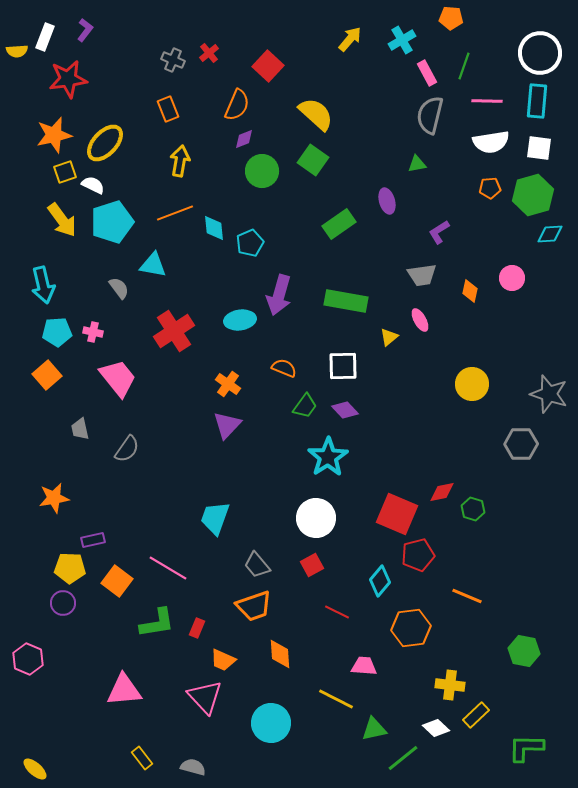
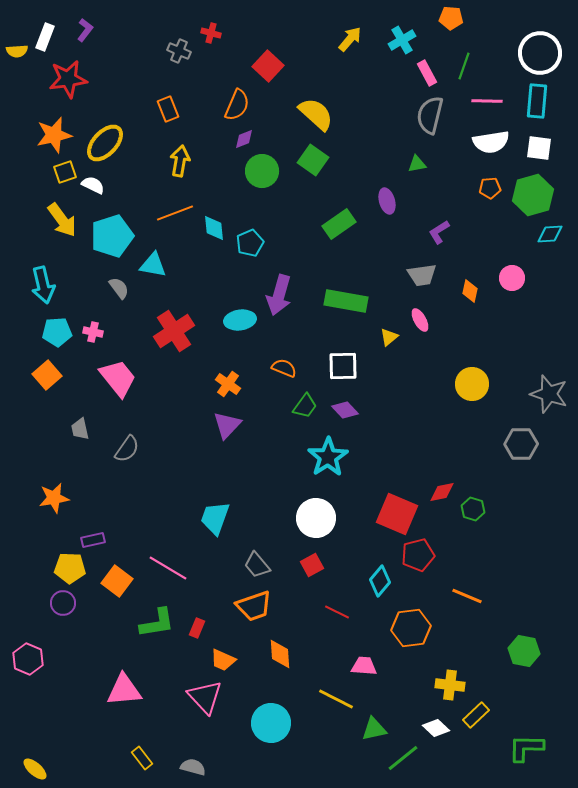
red cross at (209, 53): moved 2 px right, 20 px up; rotated 36 degrees counterclockwise
gray cross at (173, 60): moved 6 px right, 9 px up
cyan pentagon at (112, 222): moved 14 px down
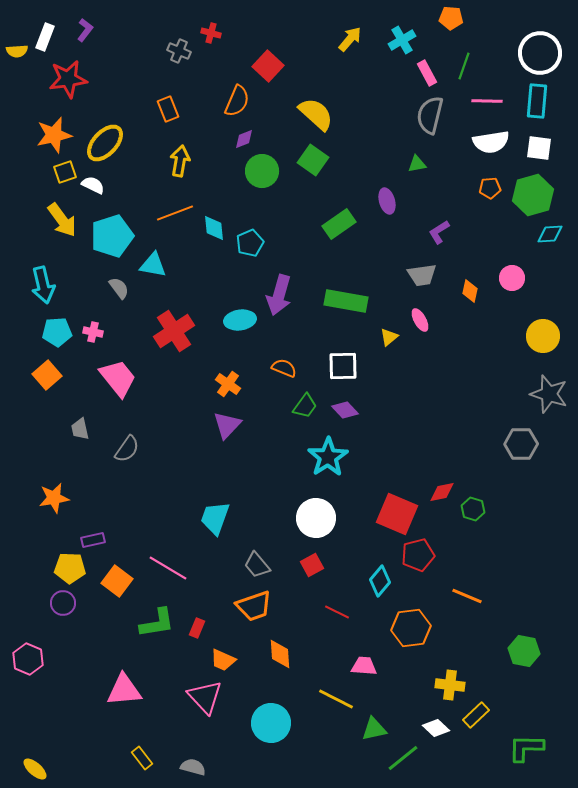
orange semicircle at (237, 105): moved 4 px up
yellow circle at (472, 384): moved 71 px right, 48 px up
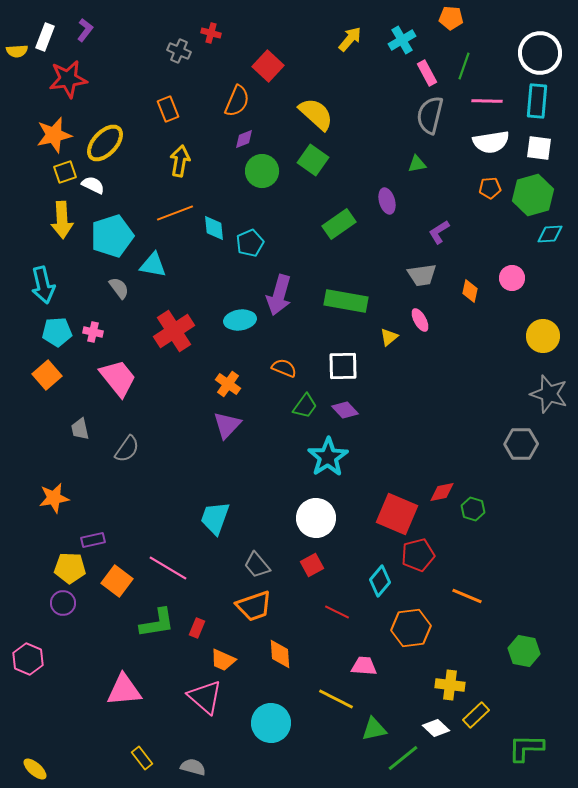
yellow arrow at (62, 220): rotated 33 degrees clockwise
pink triangle at (205, 697): rotated 6 degrees counterclockwise
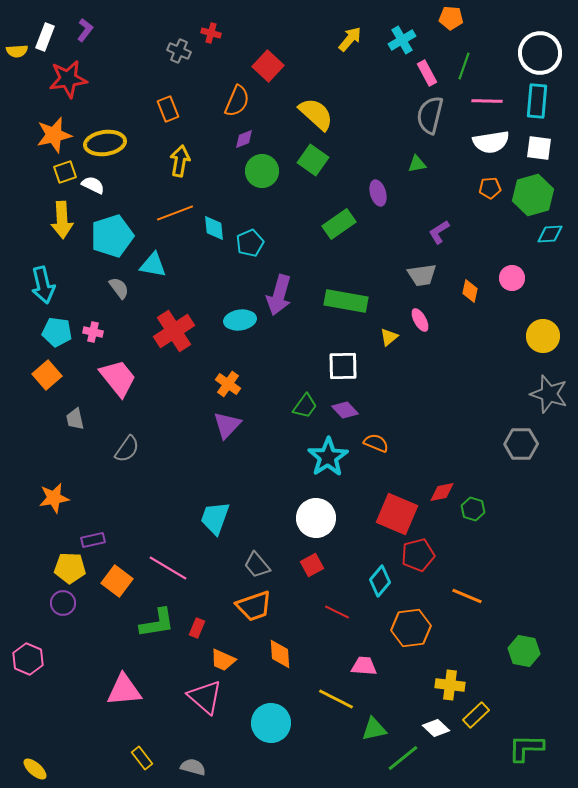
yellow ellipse at (105, 143): rotated 39 degrees clockwise
purple ellipse at (387, 201): moved 9 px left, 8 px up
cyan pentagon at (57, 332): rotated 12 degrees clockwise
orange semicircle at (284, 368): moved 92 px right, 75 px down
gray trapezoid at (80, 429): moved 5 px left, 10 px up
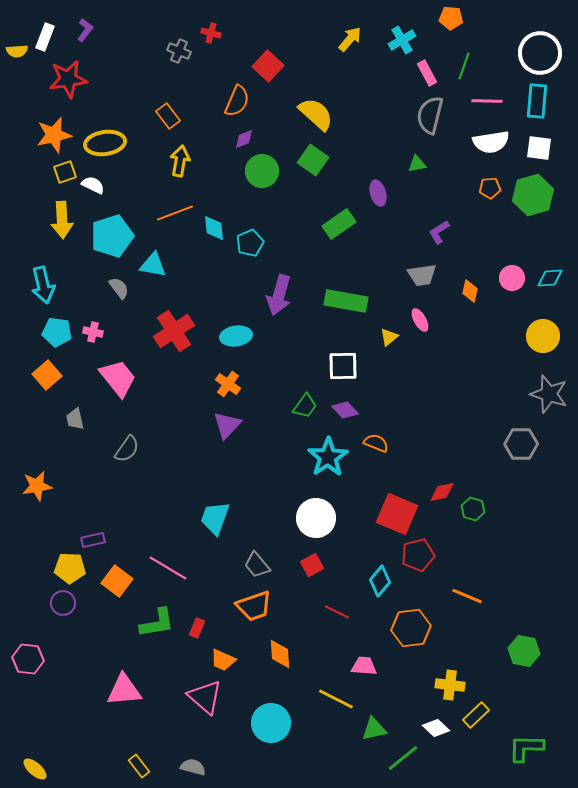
orange rectangle at (168, 109): moved 7 px down; rotated 15 degrees counterclockwise
cyan diamond at (550, 234): moved 44 px down
cyan ellipse at (240, 320): moved 4 px left, 16 px down
orange star at (54, 498): moved 17 px left, 12 px up
pink hexagon at (28, 659): rotated 16 degrees counterclockwise
yellow rectangle at (142, 758): moved 3 px left, 8 px down
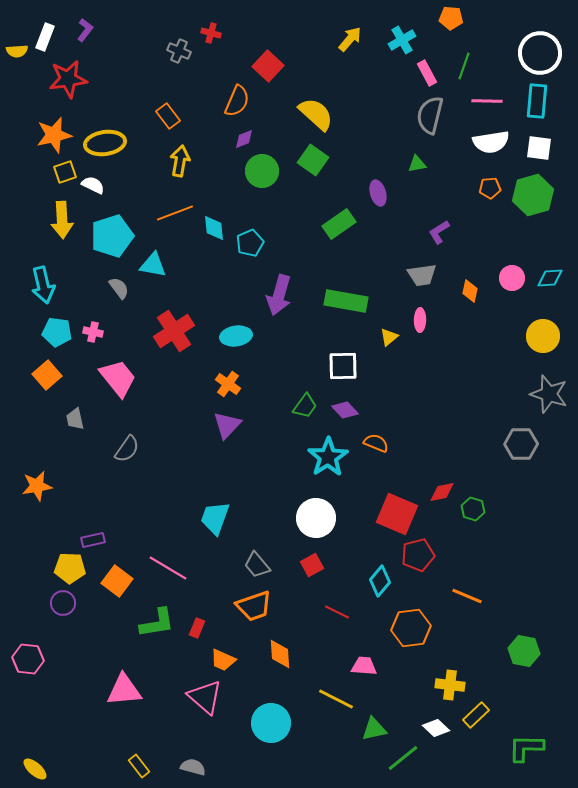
pink ellipse at (420, 320): rotated 30 degrees clockwise
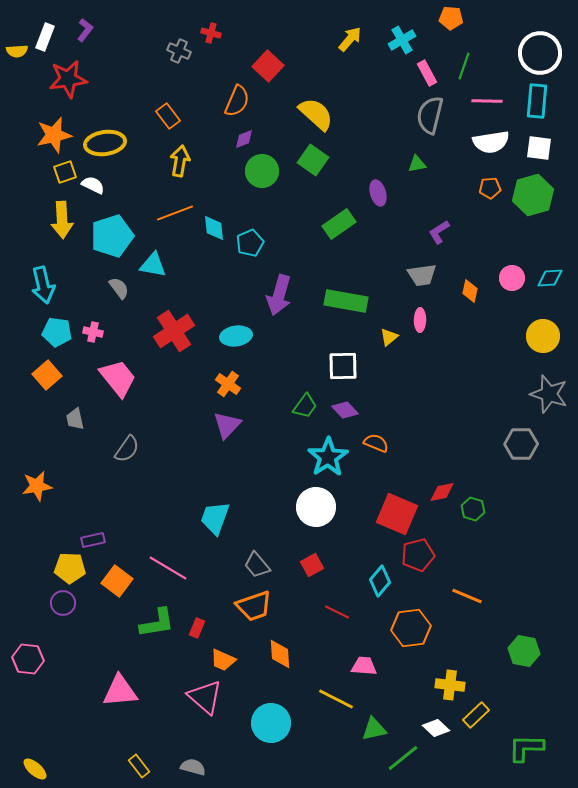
white circle at (316, 518): moved 11 px up
pink triangle at (124, 690): moved 4 px left, 1 px down
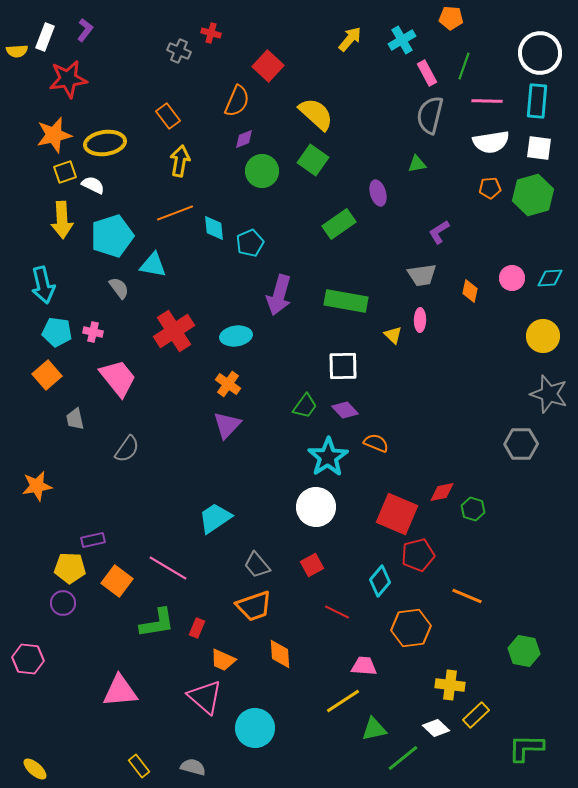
yellow triangle at (389, 337): moved 4 px right, 2 px up; rotated 36 degrees counterclockwise
cyan trapezoid at (215, 518): rotated 36 degrees clockwise
yellow line at (336, 699): moved 7 px right, 2 px down; rotated 60 degrees counterclockwise
cyan circle at (271, 723): moved 16 px left, 5 px down
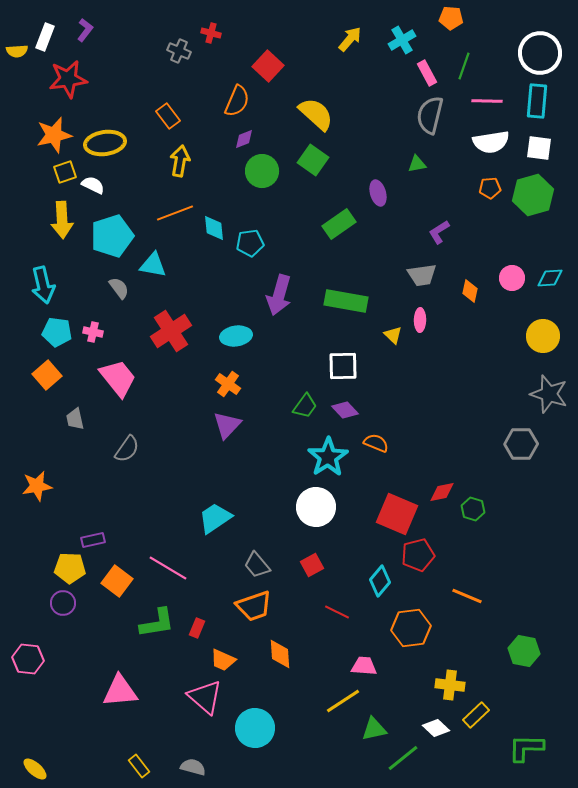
cyan pentagon at (250, 243): rotated 16 degrees clockwise
red cross at (174, 331): moved 3 px left
